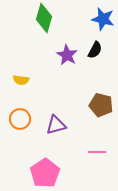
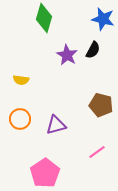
black semicircle: moved 2 px left
pink line: rotated 36 degrees counterclockwise
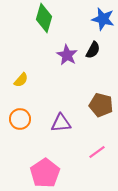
yellow semicircle: rotated 56 degrees counterclockwise
purple triangle: moved 5 px right, 2 px up; rotated 10 degrees clockwise
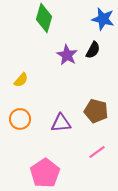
brown pentagon: moved 5 px left, 6 px down
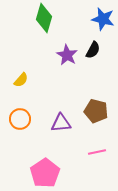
pink line: rotated 24 degrees clockwise
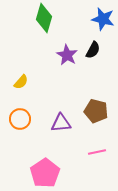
yellow semicircle: moved 2 px down
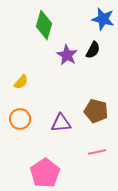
green diamond: moved 7 px down
